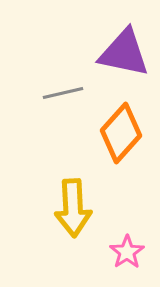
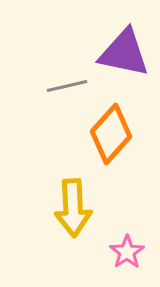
gray line: moved 4 px right, 7 px up
orange diamond: moved 10 px left, 1 px down
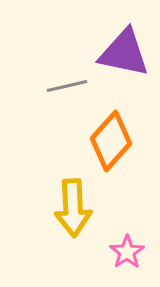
orange diamond: moved 7 px down
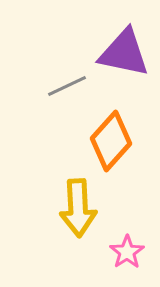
gray line: rotated 12 degrees counterclockwise
yellow arrow: moved 5 px right
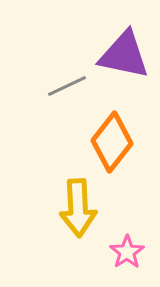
purple triangle: moved 2 px down
orange diamond: moved 1 px right, 1 px down; rotated 4 degrees counterclockwise
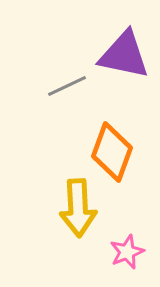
orange diamond: moved 10 px down; rotated 18 degrees counterclockwise
pink star: rotated 12 degrees clockwise
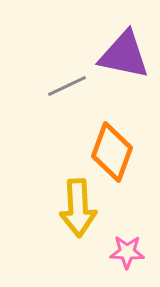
pink star: rotated 24 degrees clockwise
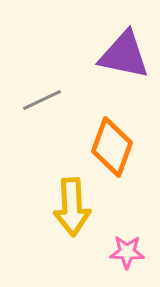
gray line: moved 25 px left, 14 px down
orange diamond: moved 5 px up
yellow arrow: moved 6 px left, 1 px up
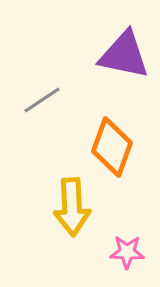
gray line: rotated 9 degrees counterclockwise
